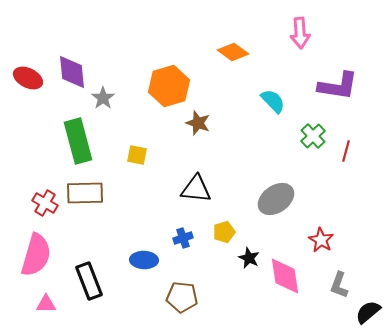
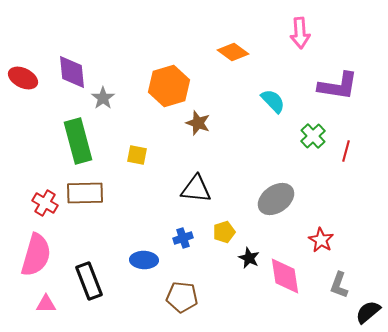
red ellipse: moved 5 px left
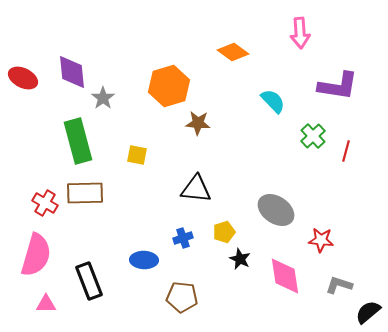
brown star: rotated 15 degrees counterclockwise
gray ellipse: moved 11 px down; rotated 69 degrees clockwise
red star: rotated 25 degrees counterclockwise
black star: moved 9 px left, 1 px down
gray L-shape: rotated 88 degrees clockwise
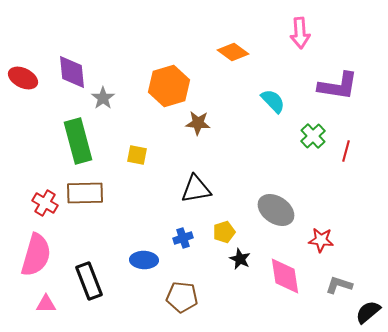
black triangle: rotated 16 degrees counterclockwise
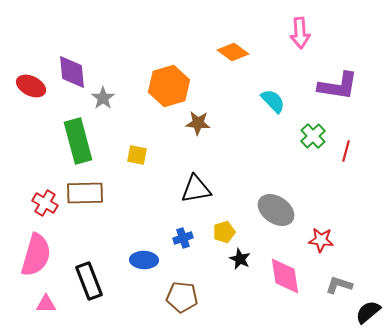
red ellipse: moved 8 px right, 8 px down
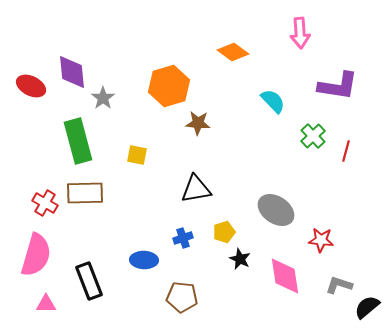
black semicircle: moved 1 px left, 5 px up
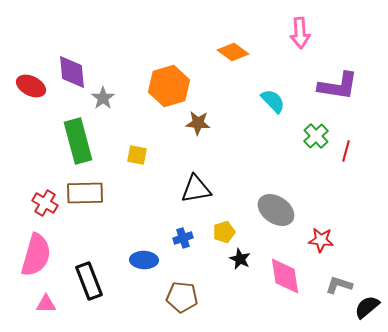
green cross: moved 3 px right
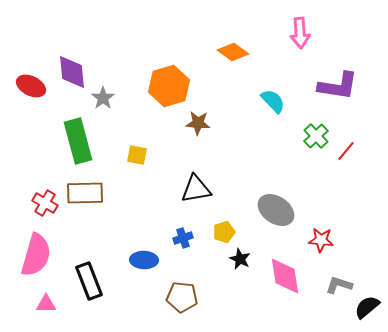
red line: rotated 25 degrees clockwise
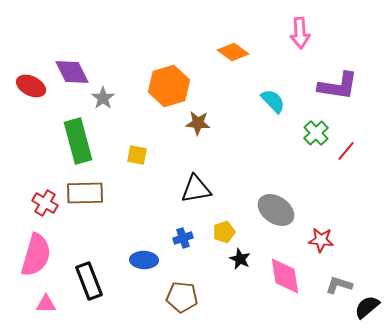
purple diamond: rotated 21 degrees counterclockwise
green cross: moved 3 px up
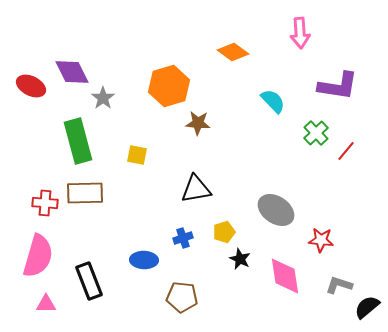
red cross: rotated 25 degrees counterclockwise
pink semicircle: moved 2 px right, 1 px down
